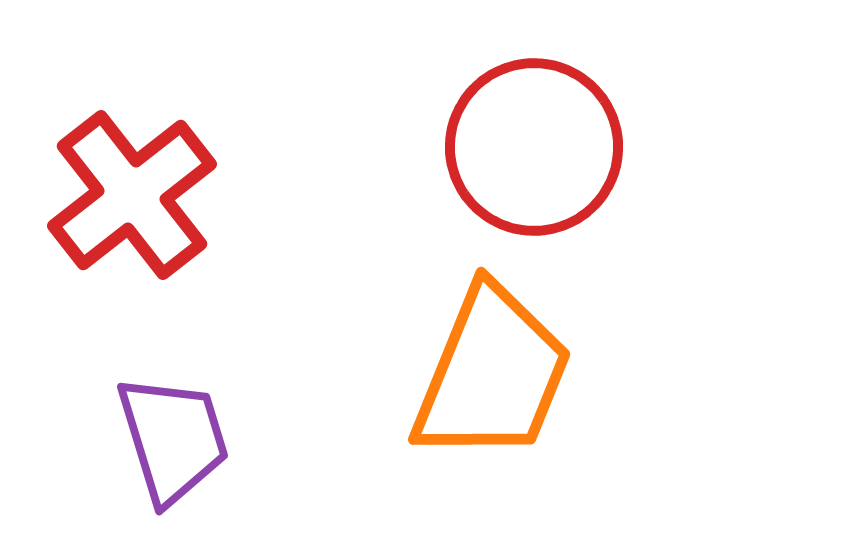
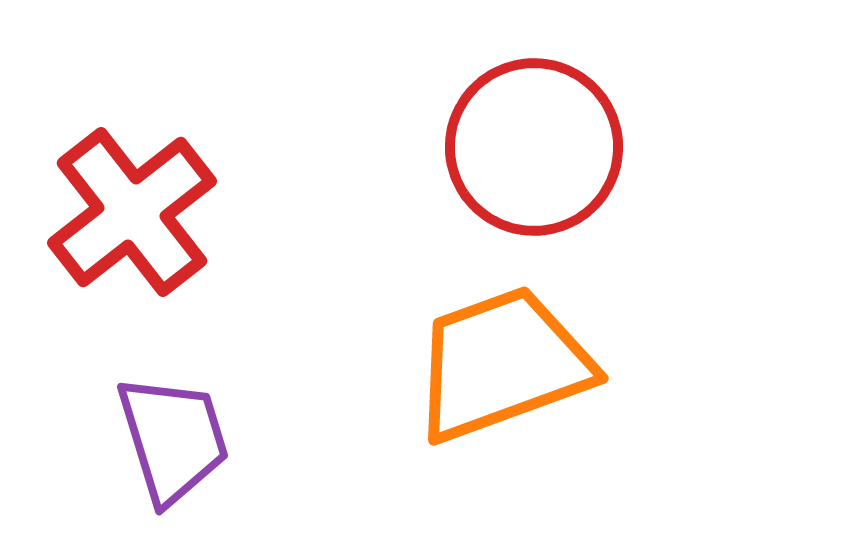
red cross: moved 17 px down
orange trapezoid: moved 10 px right, 10 px up; rotated 132 degrees counterclockwise
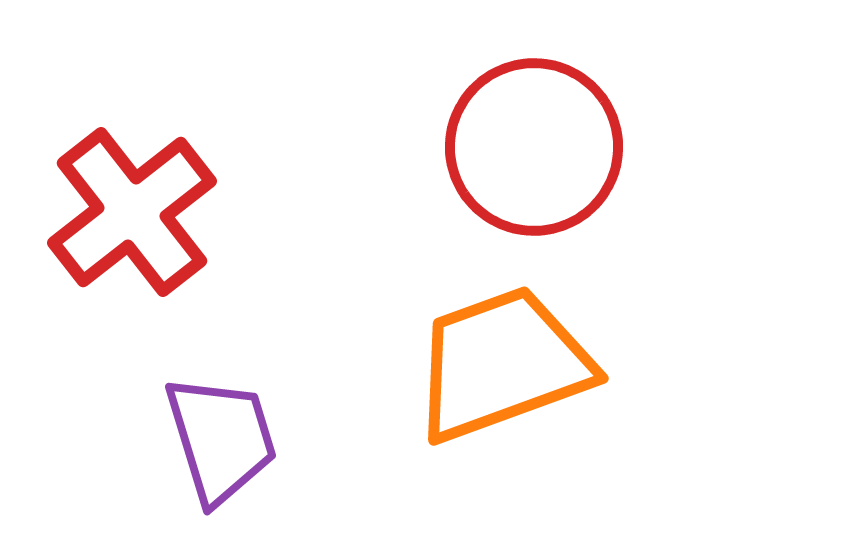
purple trapezoid: moved 48 px right
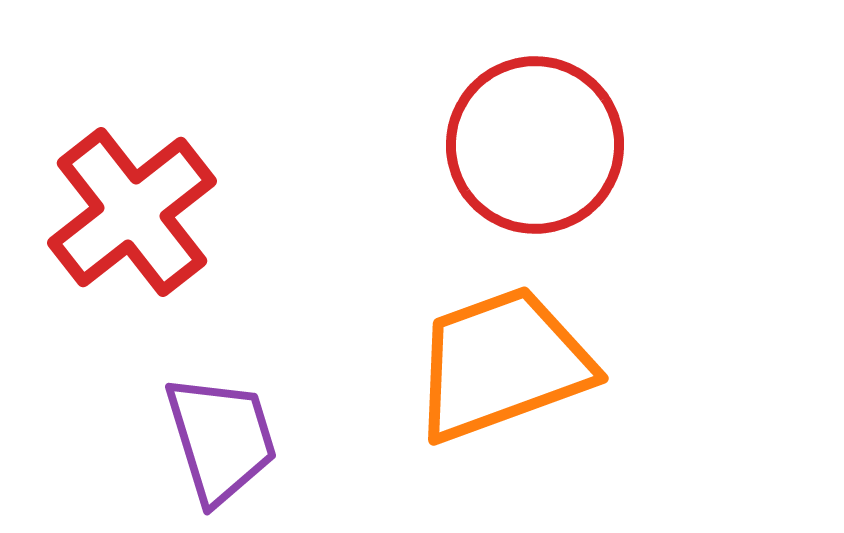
red circle: moved 1 px right, 2 px up
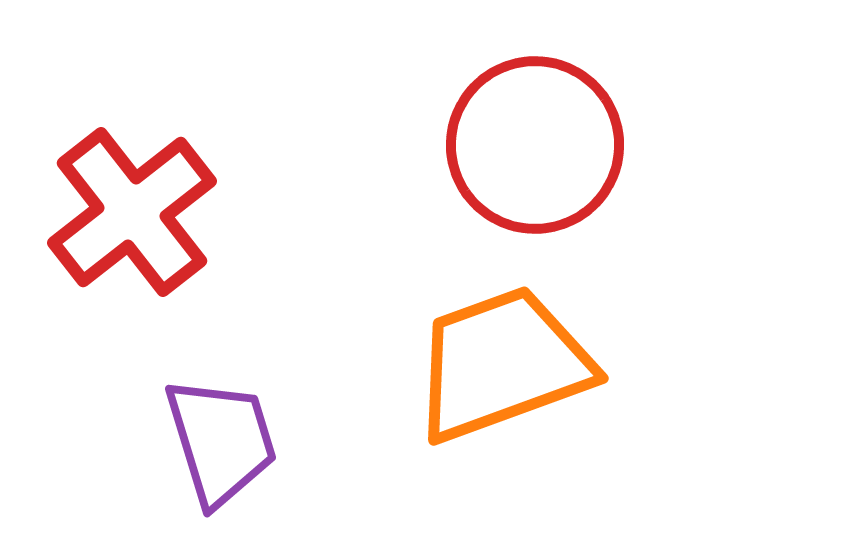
purple trapezoid: moved 2 px down
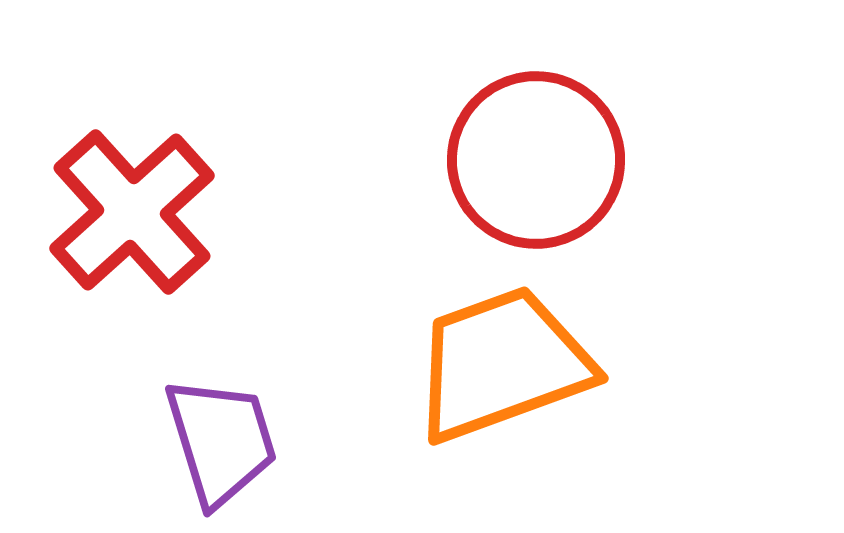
red circle: moved 1 px right, 15 px down
red cross: rotated 4 degrees counterclockwise
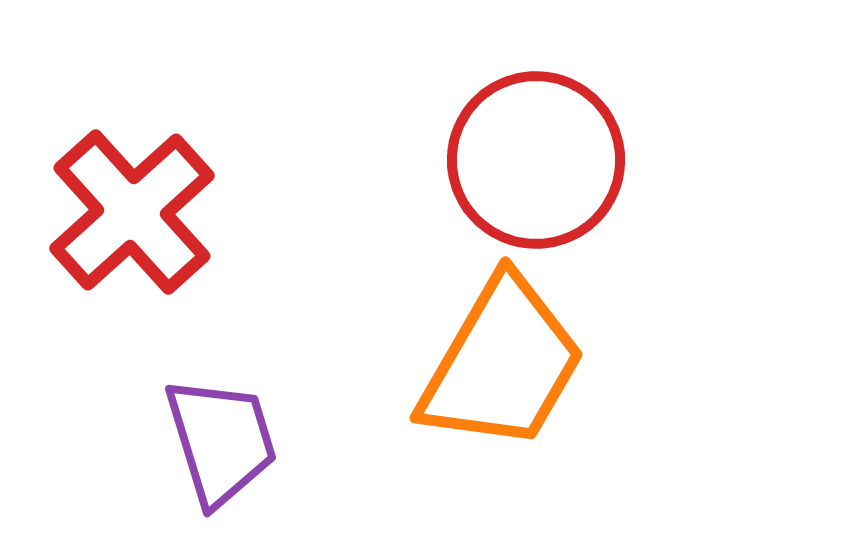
orange trapezoid: rotated 140 degrees clockwise
